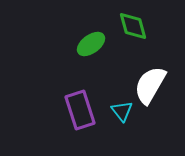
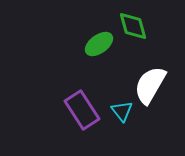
green ellipse: moved 8 px right
purple rectangle: moved 2 px right; rotated 15 degrees counterclockwise
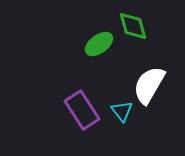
white semicircle: moved 1 px left
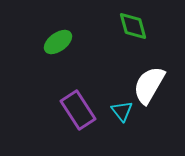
green ellipse: moved 41 px left, 2 px up
purple rectangle: moved 4 px left
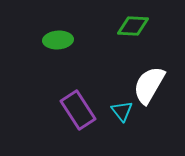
green diamond: rotated 72 degrees counterclockwise
green ellipse: moved 2 px up; rotated 32 degrees clockwise
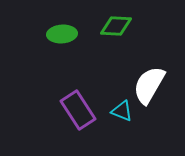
green diamond: moved 17 px left
green ellipse: moved 4 px right, 6 px up
cyan triangle: rotated 30 degrees counterclockwise
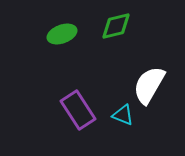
green diamond: rotated 16 degrees counterclockwise
green ellipse: rotated 16 degrees counterclockwise
cyan triangle: moved 1 px right, 4 px down
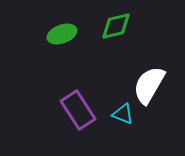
cyan triangle: moved 1 px up
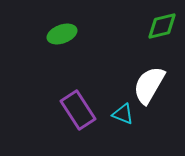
green diamond: moved 46 px right
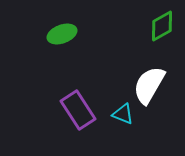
green diamond: rotated 16 degrees counterclockwise
